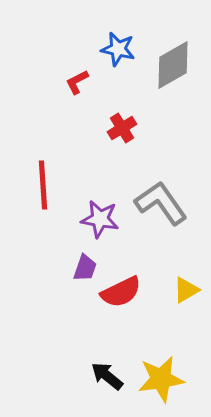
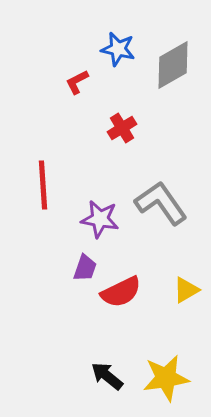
yellow star: moved 5 px right, 1 px up
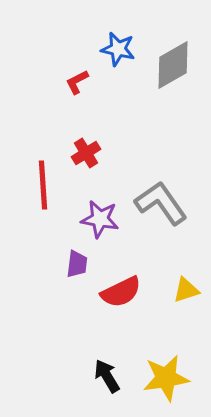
red cross: moved 36 px left, 25 px down
purple trapezoid: moved 8 px left, 4 px up; rotated 12 degrees counterclockwise
yellow triangle: rotated 12 degrees clockwise
black arrow: rotated 20 degrees clockwise
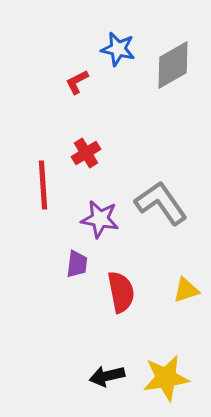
red semicircle: rotated 75 degrees counterclockwise
black arrow: rotated 72 degrees counterclockwise
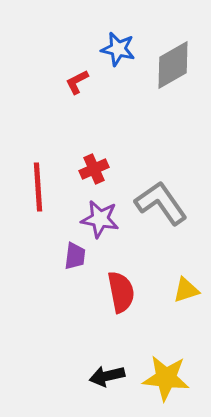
red cross: moved 8 px right, 16 px down; rotated 8 degrees clockwise
red line: moved 5 px left, 2 px down
purple trapezoid: moved 2 px left, 8 px up
yellow star: rotated 15 degrees clockwise
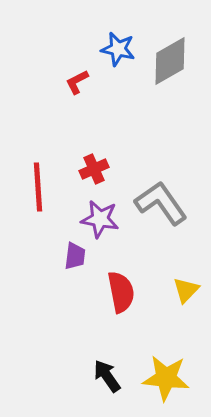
gray diamond: moved 3 px left, 4 px up
yellow triangle: rotated 28 degrees counterclockwise
black arrow: rotated 68 degrees clockwise
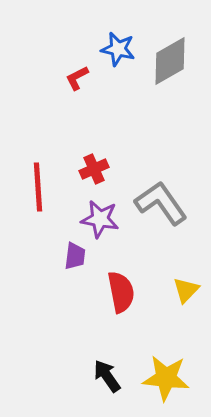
red L-shape: moved 4 px up
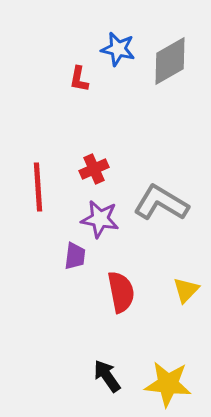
red L-shape: moved 2 px right, 1 px down; rotated 52 degrees counterclockwise
gray L-shape: rotated 24 degrees counterclockwise
yellow star: moved 2 px right, 6 px down
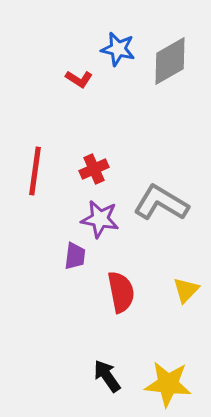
red L-shape: rotated 68 degrees counterclockwise
red line: moved 3 px left, 16 px up; rotated 12 degrees clockwise
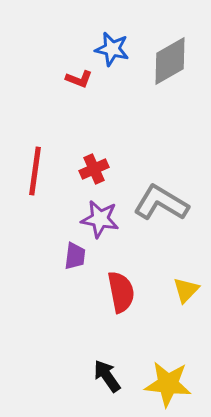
blue star: moved 6 px left
red L-shape: rotated 12 degrees counterclockwise
